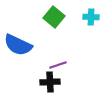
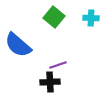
cyan cross: moved 1 px down
blue semicircle: rotated 16 degrees clockwise
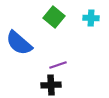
blue semicircle: moved 1 px right, 2 px up
black cross: moved 1 px right, 3 px down
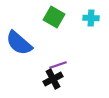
green square: rotated 10 degrees counterclockwise
black cross: moved 2 px right, 6 px up; rotated 24 degrees counterclockwise
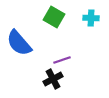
blue semicircle: rotated 8 degrees clockwise
purple line: moved 4 px right, 5 px up
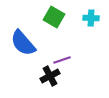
blue semicircle: moved 4 px right
black cross: moved 3 px left, 3 px up
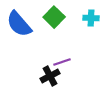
green square: rotated 15 degrees clockwise
blue semicircle: moved 4 px left, 19 px up
purple line: moved 2 px down
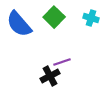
cyan cross: rotated 14 degrees clockwise
